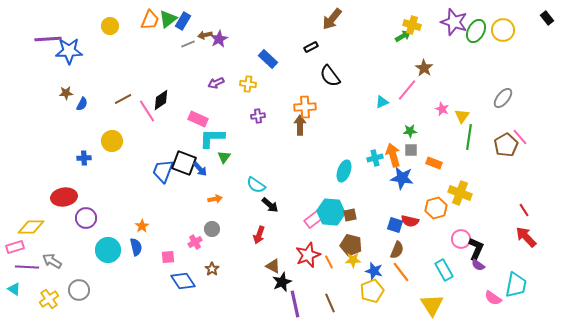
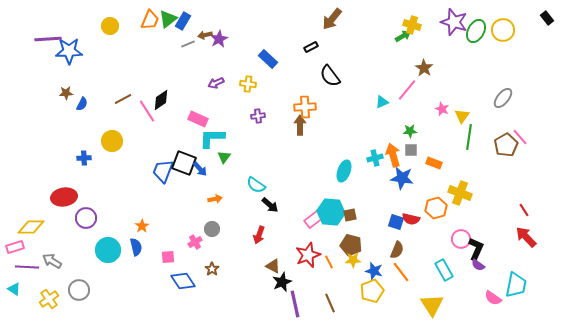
red semicircle at (410, 221): moved 1 px right, 2 px up
blue square at (395, 225): moved 1 px right, 3 px up
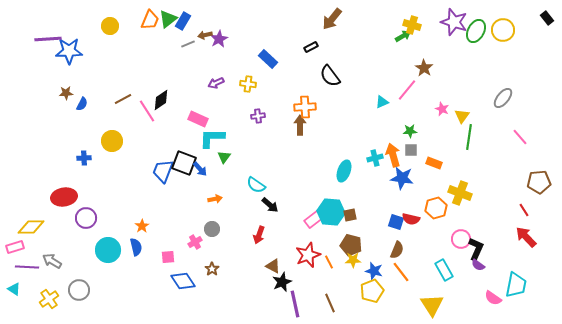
brown pentagon at (506, 145): moved 33 px right, 37 px down; rotated 25 degrees clockwise
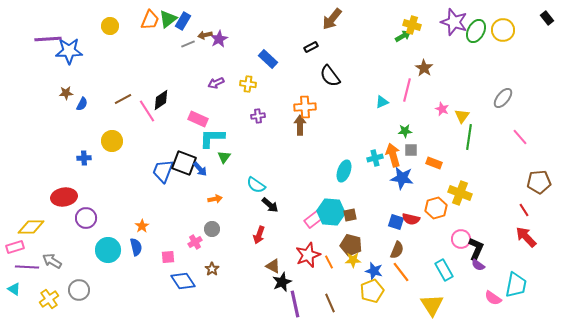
pink line at (407, 90): rotated 25 degrees counterclockwise
green star at (410, 131): moved 5 px left
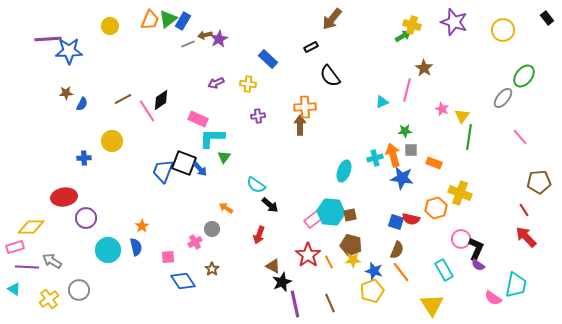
green ellipse at (476, 31): moved 48 px right, 45 px down; rotated 10 degrees clockwise
orange arrow at (215, 199): moved 11 px right, 9 px down; rotated 136 degrees counterclockwise
red star at (308, 255): rotated 15 degrees counterclockwise
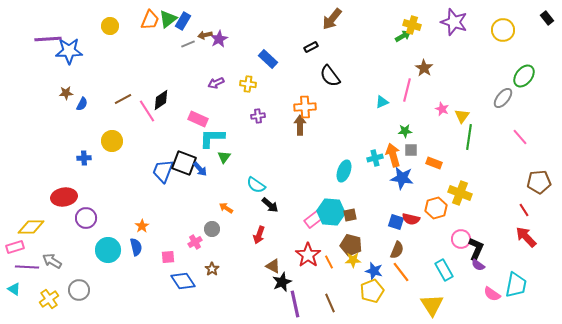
pink semicircle at (493, 298): moved 1 px left, 4 px up
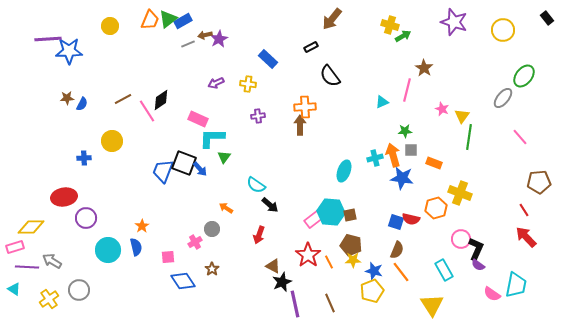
blue rectangle at (183, 21): rotated 30 degrees clockwise
yellow cross at (412, 25): moved 22 px left
brown star at (66, 93): moved 1 px right, 5 px down
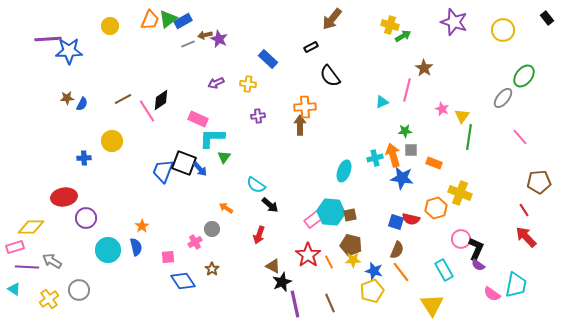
purple star at (219, 39): rotated 18 degrees counterclockwise
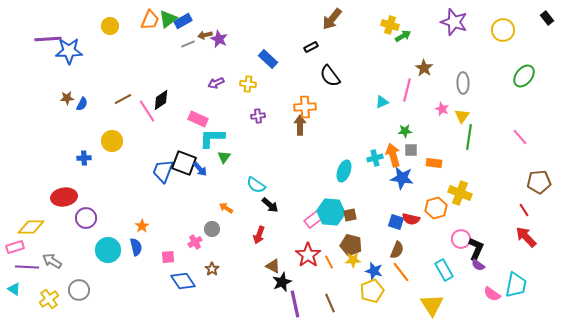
gray ellipse at (503, 98): moved 40 px left, 15 px up; rotated 40 degrees counterclockwise
orange rectangle at (434, 163): rotated 14 degrees counterclockwise
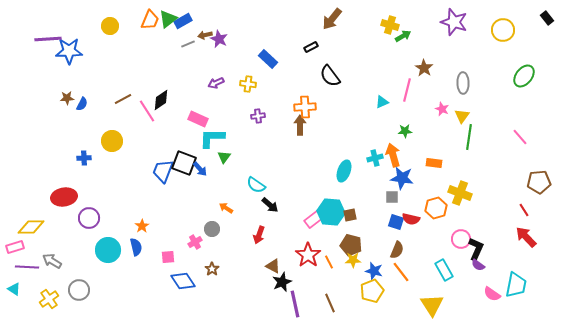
gray square at (411, 150): moved 19 px left, 47 px down
purple circle at (86, 218): moved 3 px right
